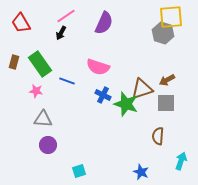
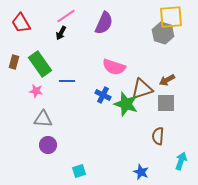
pink semicircle: moved 16 px right
blue line: rotated 21 degrees counterclockwise
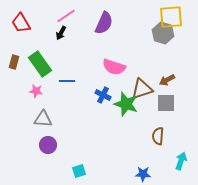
blue star: moved 2 px right, 2 px down; rotated 21 degrees counterclockwise
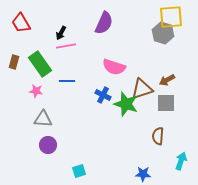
pink line: moved 30 px down; rotated 24 degrees clockwise
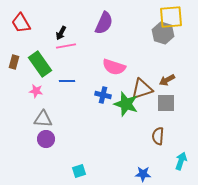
blue cross: rotated 14 degrees counterclockwise
purple circle: moved 2 px left, 6 px up
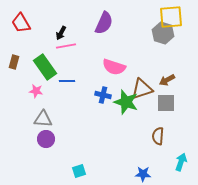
green rectangle: moved 5 px right, 3 px down
green star: moved 2 px up
cyan arrow: moved 1 px down
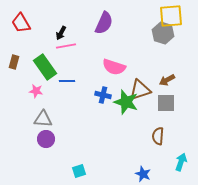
yellow square: moved 1 px up
brown triangle: moved 2 px left, 1 px down
blue star: rotated 21 degrees clockwise
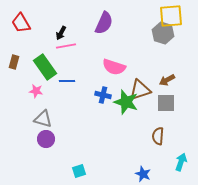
gray triangle: rotated 12 degrees clockwise
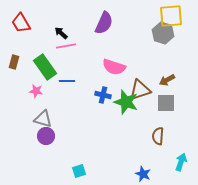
black arrow: rotated 104 degrees clockwise
purple circle: moved 3 px up
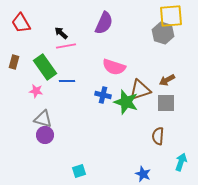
purple circle: moved 1 px left, 1 px up
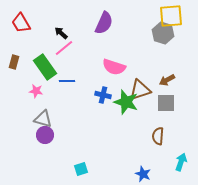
pink line: moved 2 px left, 2 px down; rotated 30 degrees counterclockwise
cyan square: moved 2 px right, 2 px up
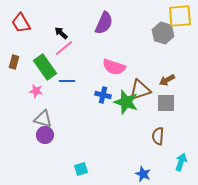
yellow square: moved 9 px right
